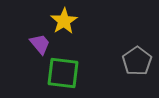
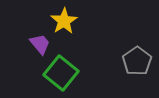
green square: moved 2 px left; rotated 32 degrees clockwise
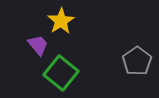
yellow star: moved 3 px left
purple trapezoid: moved 2 px left, 1 px down
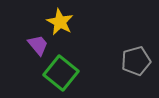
yellow star: moved 1 px left, 1 px down; rotated 12 degrees counterclockwise
gray pentagon: moved 1 px left; rotated 20 degrees clockwise
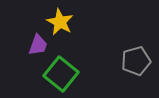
purple trapezoid: rotated 60 degrees clockwise
green square: moved 1 px down
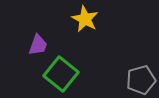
yellow star: moved 25 px right, 3 px up
gray pentagon: moved 5 px right, 19 px down
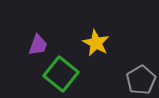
yellow star: moved 11 px right, 24 px down
gray pentagon: rotated 16 degrees counterclockwise
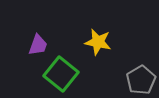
yellow star: moved 2 px right, 1 px up; rotated 16 degrees counterclockwise
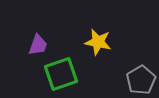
green square: rotated 32 degrees clockwise
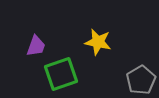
purple trapezoid: moved 2 px left, 1 px down
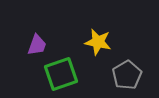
purple trapezoid: moved 1 px right, 1 px up
gray pentagon: moved 14 px left, 5 px up
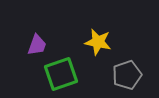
gray pentagon: rotated 12 degrees clockwise
